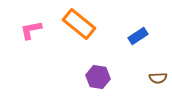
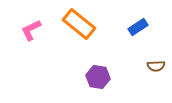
pink L-shape: rotated 15 degrees counterclockwise
blue rectangle: moved 9 px up
brown semicircle: moved 2 px left, 12 px up
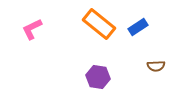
orange rectangle: moved 20 px right
pink L-shape: moved 1 px right, 1 px up
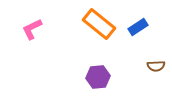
purple hexagon: rotated 15 degrees counterclockwise
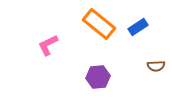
pink L-shape: moved 16 px right, 16 px down
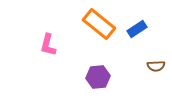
blue rectangle: moved 1 px left, 2 px down
pink L-shape: rotated 50 degrees counterclockwise
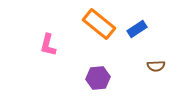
purple hexagon: moved 1 px down
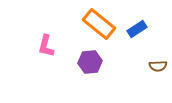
pink L-shape: moved 2 px left, 1 px down
brown semicircle: moved 2 px right
purple hexagon: moved 8 px left, 16 px up
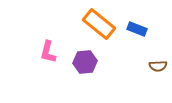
blue rectangle: rotated 54 degrees clockwise
pink L-shape: moved 2 px right, 6 px down
purple hexagon: moved 5 px left
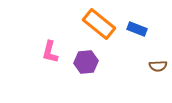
pink L-shape: moved 2 px right
purple hexagon: moved 1 px right
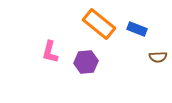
brown semicircle: moved 9 px up
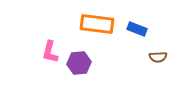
orange rectangle: moved 2 px left; rotated 32 degrees counterclockwise
purple hexagon: moved 7 px left, 1 px down
